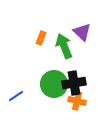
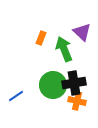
green arrow: moved 3 px down
green circle: moved 1 px left, 1 px down
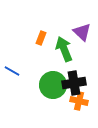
blue line: moved 4 px left, 25 px up; rotated 63 degrees clockwise
orange cross: moved 2 px right
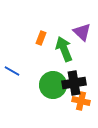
orange cross: moved 2 px right
